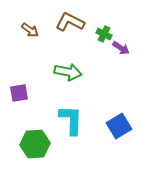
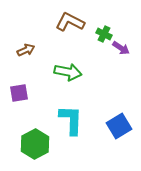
brown arrow: moved 4 px left, 20 px down; rotated 60 degrees counterclockwise
green hexagon: rotated 24 degrees counterclockwise
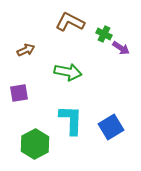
blue square: moved 8 px left, 1 px down
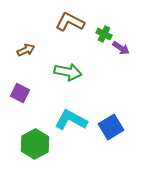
purple square: moved 1 px right; rotated 36 degrees clockwise
cyan L-shape: rotated 64 degrees counterclockwise
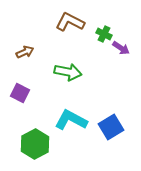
brown arrow: moved 1 px left, 2 px down
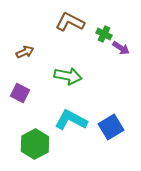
green arrow: moved 4 px down
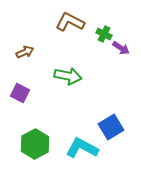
cyan L-shape: moved 11 px right, 28 px down
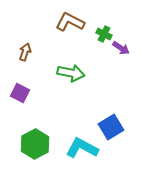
brown arrow: rotated 48 degrees counterclockwise
green arrow: moved 3 px right, 3 px up
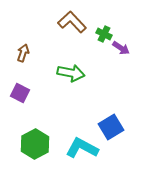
brown L-shape: moved 2 px right; rotated 20 degrees clockwise
brown arrow: moved 2 px left, 1 px down
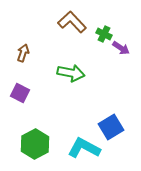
cyan L-shape: moved 2 px right
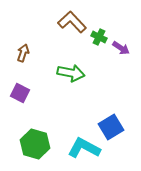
green cross: moved 5 px left, 3 px down
green hexagon: rotated 16 degrees counterclockwise
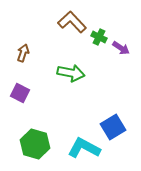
blue square: moved 2 px right
